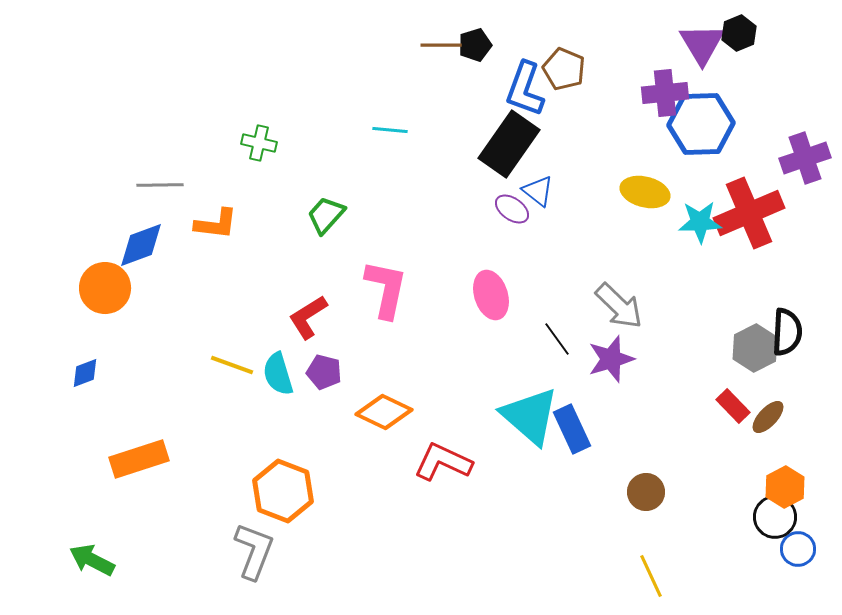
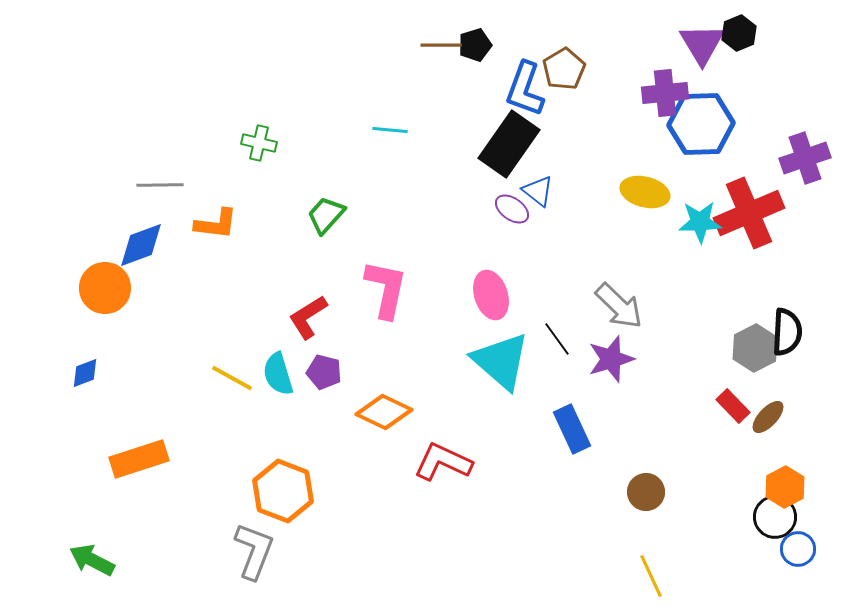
brown pentagon at (564, 69): rotated 18 degrees clockwise
yellow line at (232, 365): moved 13 px down; rotated 9 degrees clockwise
cyan triangle at (530, 416): moved 29 px left, 55 px up
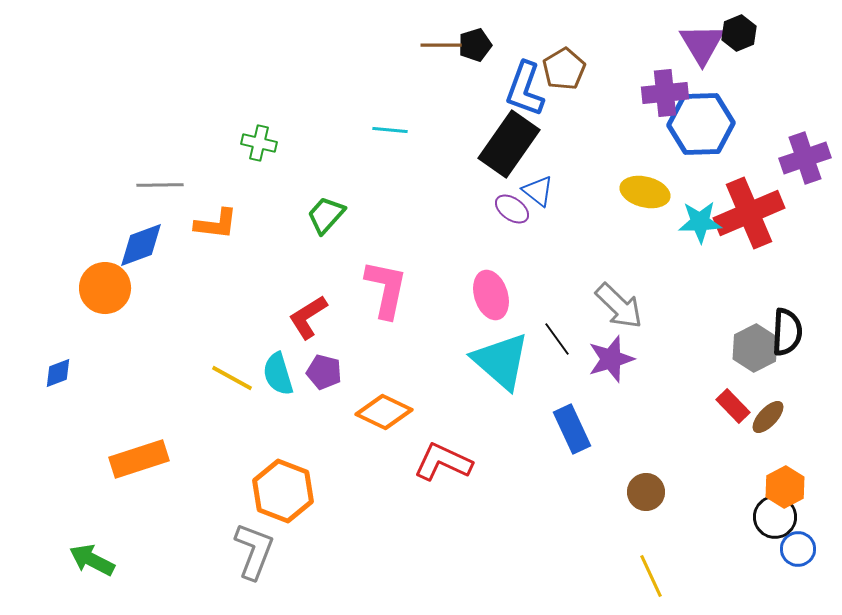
blue diamond at (85, 373): moved 27 px left
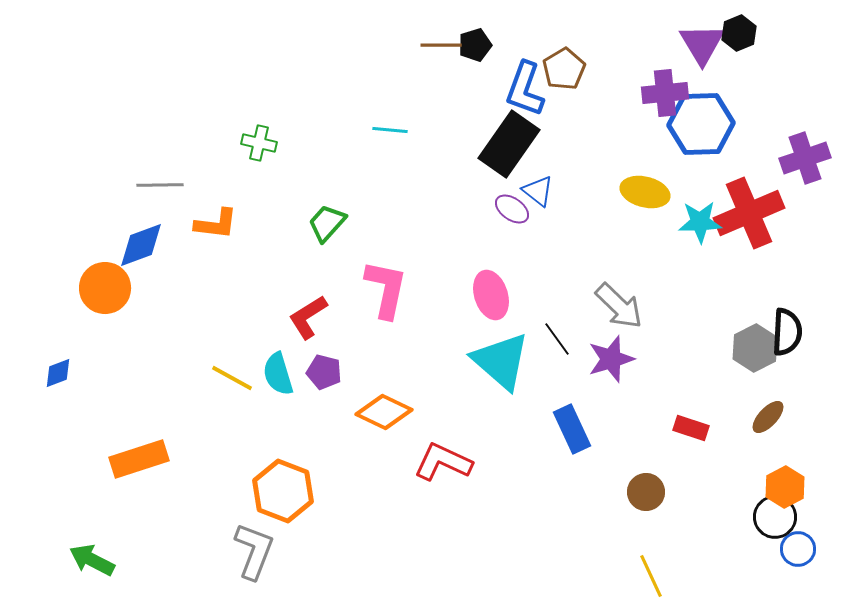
green trapezoid at (326, 215): moved 1 px right, 8 px down
red rectangle at (733, 406): moved 42 px left, 22 px down; rotated 28 degrees counterclockwise
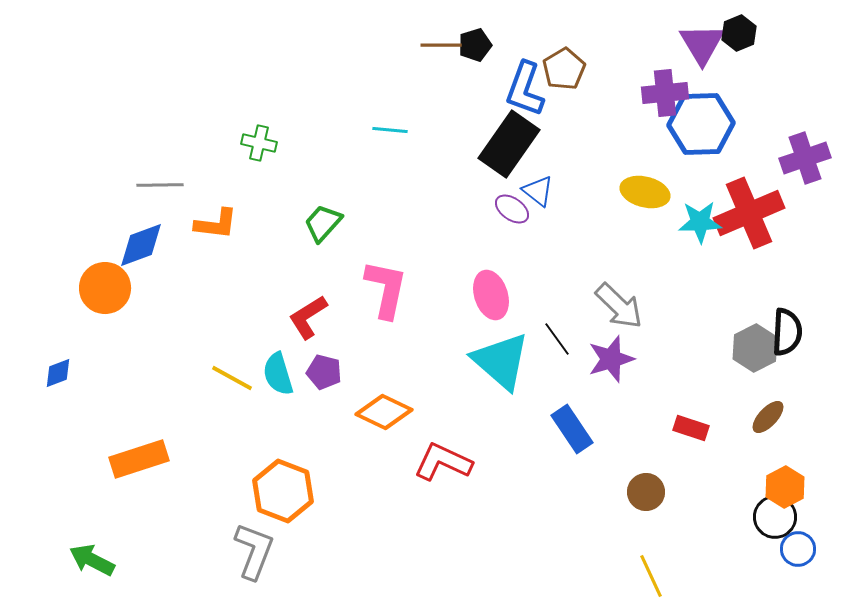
green trapezoid at (327, 223): moved 4 px left
blue rectangle at (572, 429): rotated 9 degrees counterclockwise
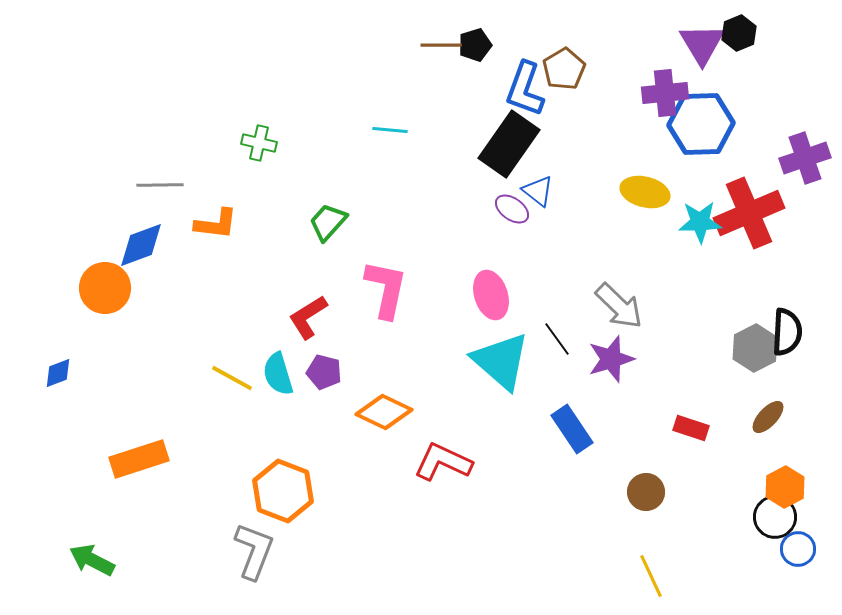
green trapezoid at (323, 223): moved 5 px right, 1 px up
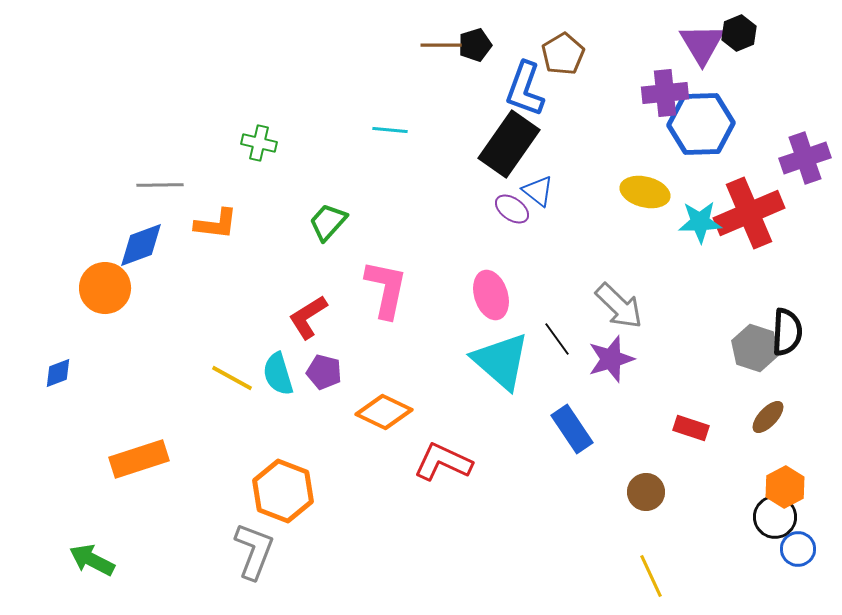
brown pentagon at (564, 69): moved 1 px left, 15 px up
gray hexagon at (755, 348): rotated 15 degrees counterclockwise
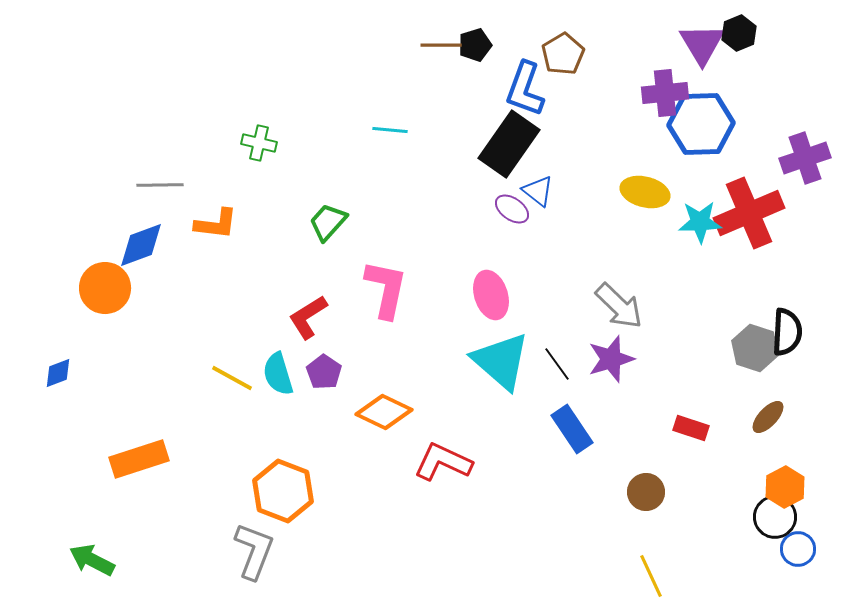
black line at (557, 339): moved 25 px down
purple pentagon at (324, 372): rotated 20 degrees clockwise
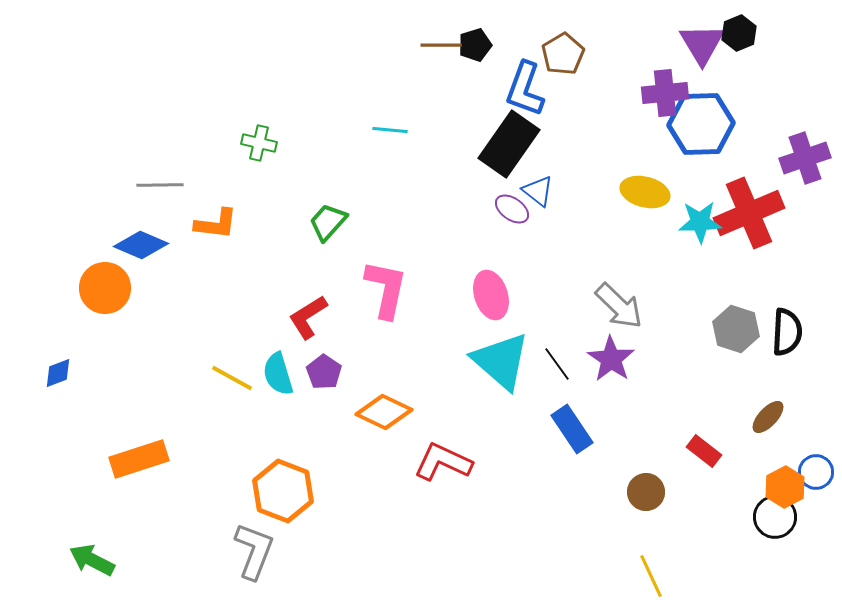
blue diamond at (141, 245): rotated 44 degrees clockwise
gray hexagon at (755, 348): moved 19 px left, 19 px up
purple star at (611, 359): rotated 21 degrees counterclockwise
red rectangle at (691, 428): moved 13 px right, 23 px down; rotated 20 degrees clockwise
blue circle at (798, 549): moved 18 px right, 77 px up
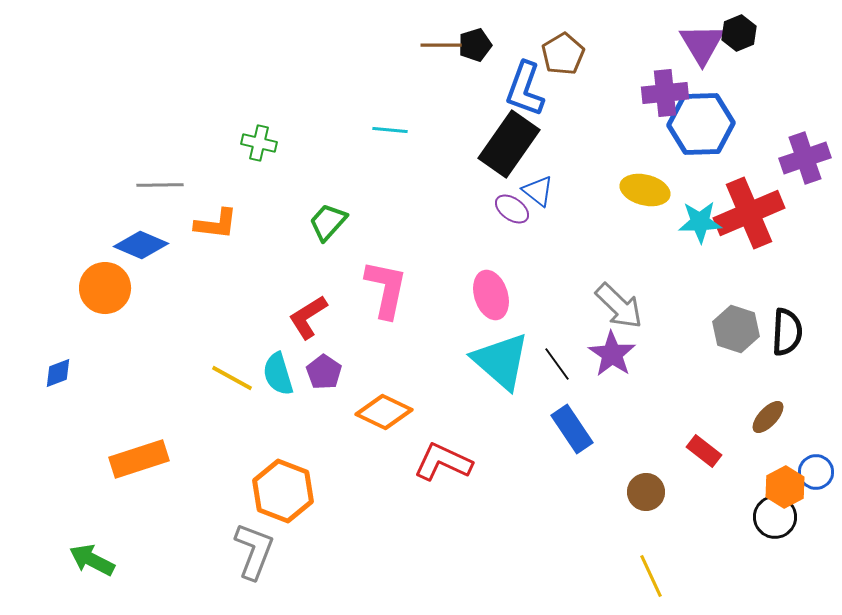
yellow ellipse at (645, 192): moved 2 px up
purple star at (611, 359): moved 1 px right, 5 px up
